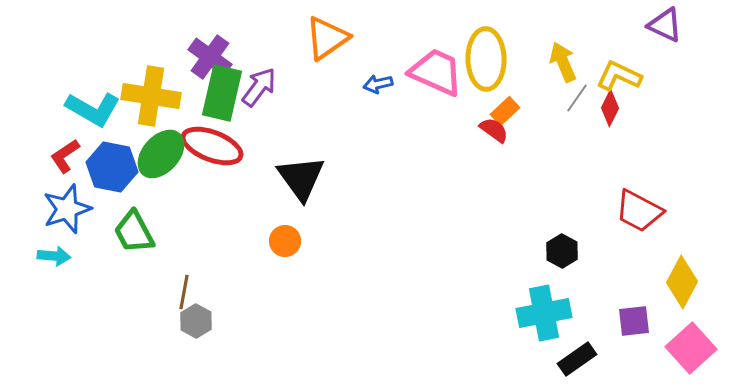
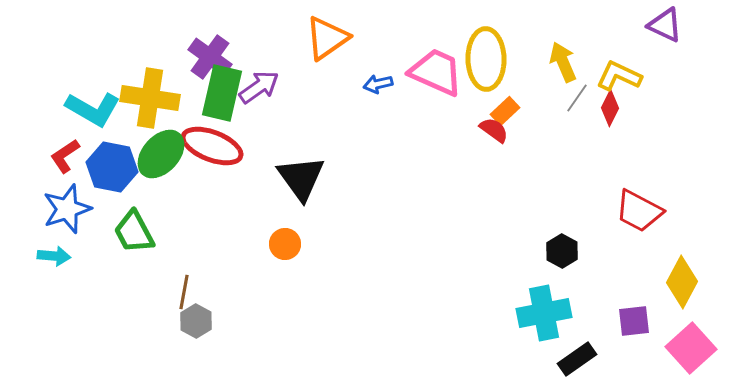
purple arrow: rotated 18 degrees clockwise
yellow cross: moved 1 px left, 2 px down
orange circle: moved 3 px down
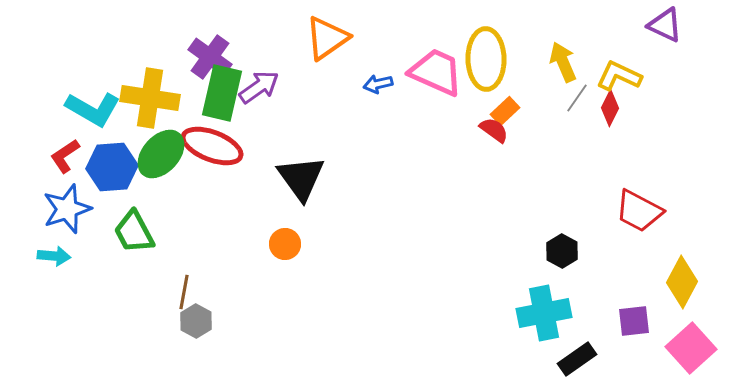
blue hexagon: rotated 15 degrees counterclockwise
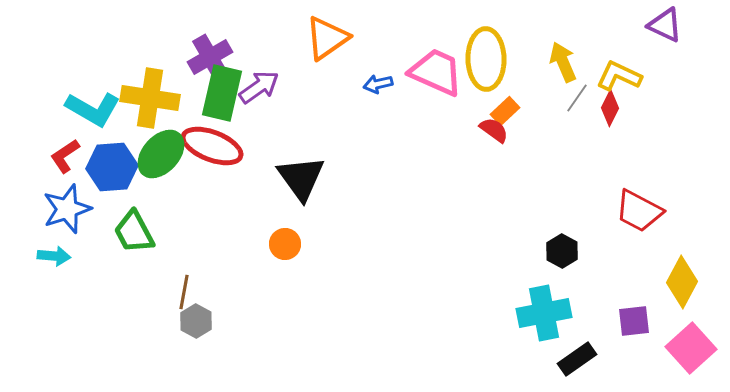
purple cross: rotated 24 degrees clockwise
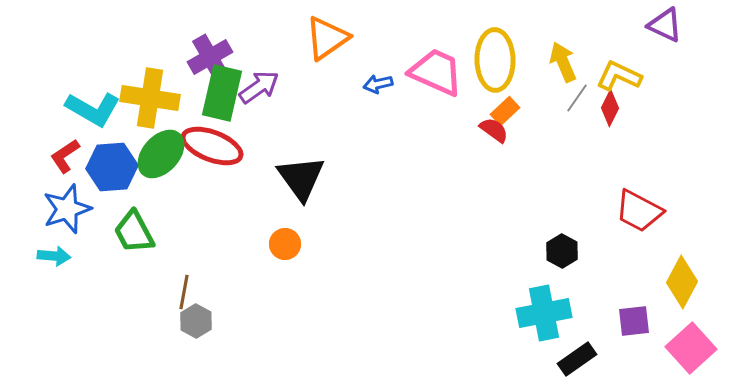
yellow ellipse: moved 9 px right, 1 px down
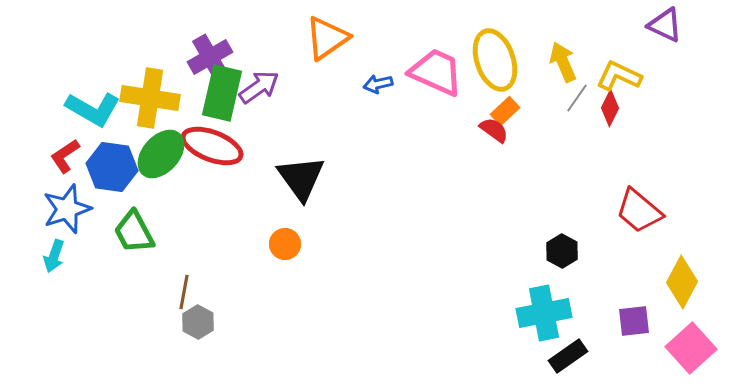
yellow ellipse: rotated 18 degrees counterclockwise
blue hexagon: rotated 12 degrees clockwise
red trapezoid: rotated 12 degrees clockwise
cyan arrow: rotated 104 degrees clockwise
gray hexagon: moved 2 px right, 1 px down
black rectangle: moved 9 px left, 3 px up
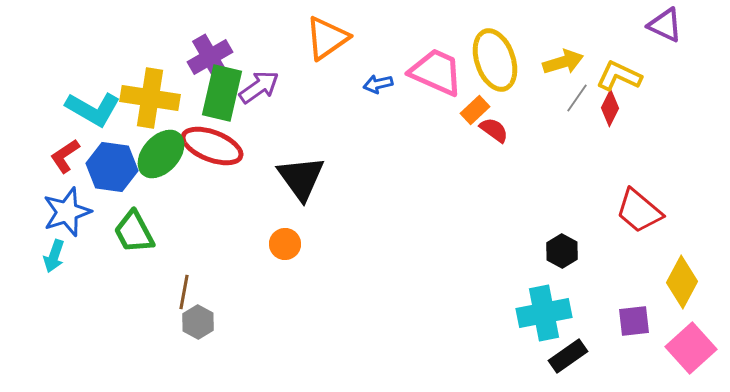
yellow arrow: rotated 96 degrees clockwise
orange rectangle: moved 30 px left, 1 px up
blue star: moved 3 px down
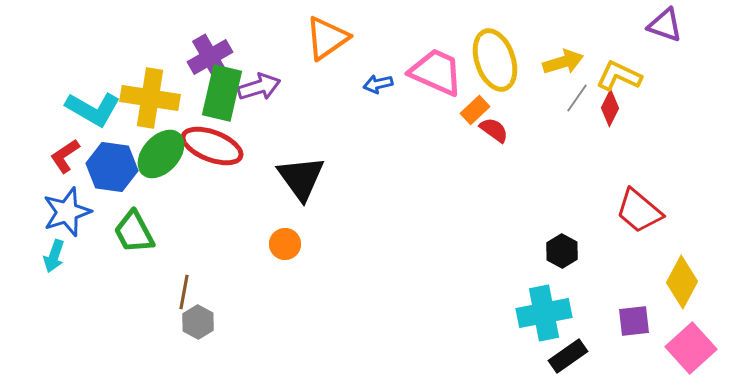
purple triangle: rotated 6 degrees counterclockwise
purple arrow: rotated 18 degrees clockwise
